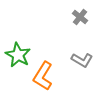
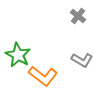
gray cross: moved 2 px left, 1 px up
orange L-shape: rotated 84 degrees counterclockwise
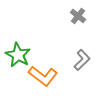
gray L-shape: rotated 75 degrees counterclockwise
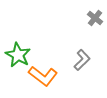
gray cross: moved 17 px right, 2 px down
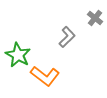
gray L-shape: moved 15 px left, 23 px up
orange L-shape: moved 2 px right
